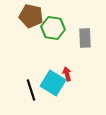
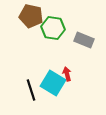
gray rectangle: moved 1 px left, 2 px down; rotated 66 degrees counterclockwise
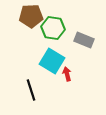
brown pentagon: rotated 15 degrees counterclockwise
cyan square: moved 1 px left, 22 px up
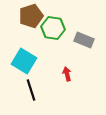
brown pentagon: rotated 15 degrees counterclockwise
cyan square: moved 28 px left
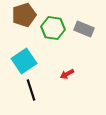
brown pentagon: moved 7 px left, 1 px up
gray rectangle: moved 11 px up
cyan square: rotated 25 degrees clockwise
red arrow: rotated 104 degrees counterclockwise
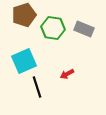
cyan square: rotated 10 degrees clockwise
black line: moved 6 px right, 3 px up
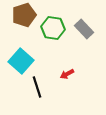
gray rectangle: rotated 24 degrees clockwise
cyan square: moved 3 px left; rotated 25 degrees counterclockwise
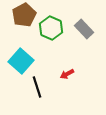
brown pentagon: rotated 10 degrees counterclockwise
green hexagon: moved 2 px left; rotated 15 degrees clockwise
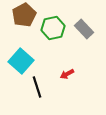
green hexagon: moved 2 px right; rotated 25 degrees clockwise
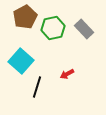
brown pentagon: moved 1 px right, 2 px down
black line: rotated 35 degrees clockwise
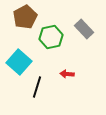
green hexagon: moved 2 px left, 9 px down
cyan square: moved 2 px left, 1 px down
red arrow: rotated 32 degrees clockwise
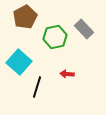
green hexagon: moved 4 px right
